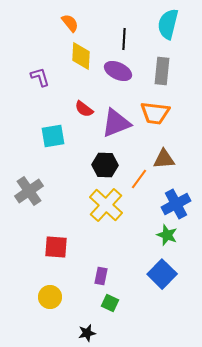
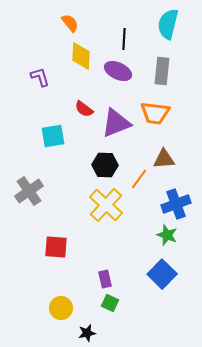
blue cross: rotated 8 degrees clockwise
purple rectangle: moved 4 px right, 3 px down; rotated 24 degrees counterclockwise
yellow circle: moved 11 px right, 11 px down
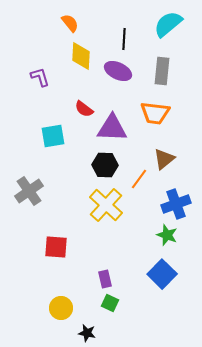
cyan semicircle: rotated 36 degrees clockwise
purple triangle: moved 4 px left, 5 px down; rotated 24 degrees clockwise
brown triangle: rotated 35 degrees counterclockwise
black star: rotated 24 degrees clockwise
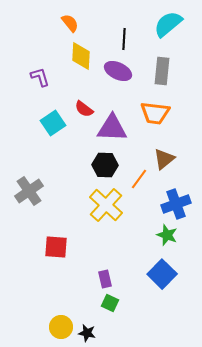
cyan square: moved 13 px up; rotated 25 degrees counterclockwise
yellow circle: moved 19 px down
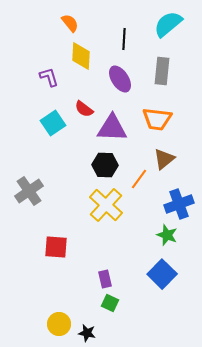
purple ellipse: moved 2 px right, 8 px down; rotated 32 degrees clockwise
purple L-shape: moved 9 px right
orange trapezoid: moved 2 px right, 6 px down
blue cross: moved 3 px right
yellow circle: moved 2 px left, 3 px up
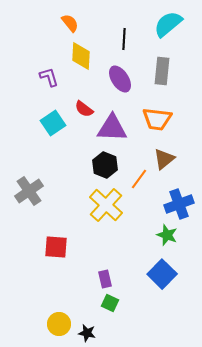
black hexagon: rotated 20 degrees clockwise
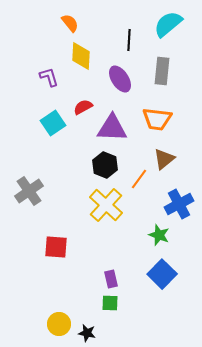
black line: moved 5 px right, 1 px down
red semicircle: moved 1 px left, 2 px up; rotated 114 degrees clockwise
blue cross: rotated 8 degrees counterclockwise
green star: moved 8 px left
purple rectangle: moved 6 px right
green square: rotated 24 degrees counterclockwise
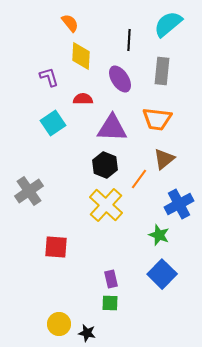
red semicircle: moved 8 px up; rotated 30 degrees clockwise
